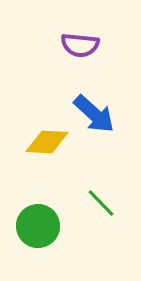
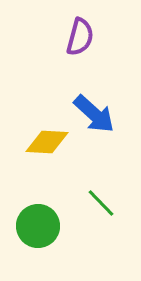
purple semicircle: moved 8 px up; rotated 81 degrees counterclockwise
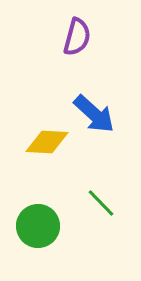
purple semicircle: moved 3 px left
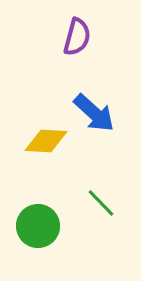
blue arrow: moved 1 px up
yellow diamond: moved 1 px left, 1 px up
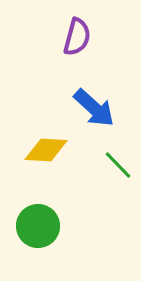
blue arrow: moved 5 px up
yellow diamond: moved 9 px down
green line: moved 17 px right, 38 px up
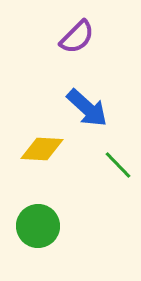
purple semicircle: rotated 30 degrees clockwise
blue arrow: moved 7 px left
yellow diamond: moved 4 px left, 1 px up
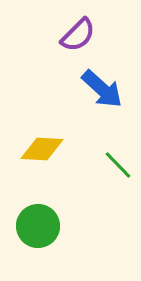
purple semicircle: moved 1 px right, 2 px up
blue arrow: moved 15 px right, 19 px up
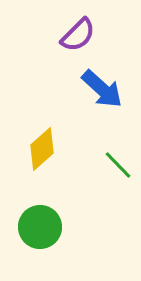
yellow diamond: rotated 45 degrees counterclockwise
green circle: moved 2 px right, 1 px down
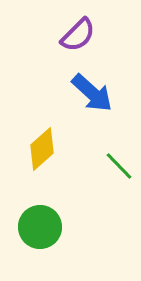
blue arrow: moved 10 px left, 4 px down
green line: moved 1 px right, 1 px down
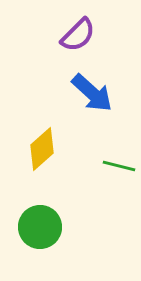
green line: rotated 32 degrees counterclockwise
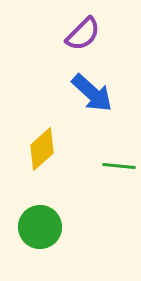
purple semicircle: moved 5 px right, 1 px up
green line: rotated 8 degrees counterclockwise
